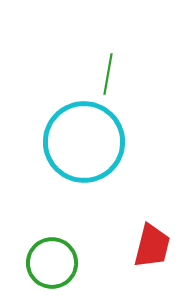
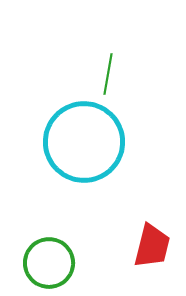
green circle: moved 3 px left
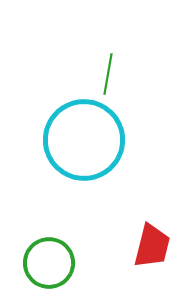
cyan circle: moved 2 px up
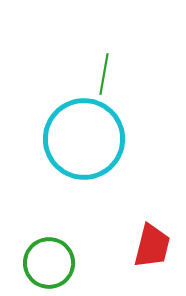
green line: moved 4 px left
cyan circle: moved 1 px up
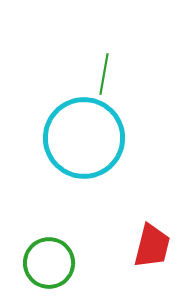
cyan circle: moved 1 px up
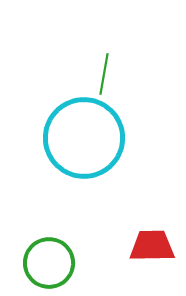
red trapezoid: rotated 105 degrees counterclockwise
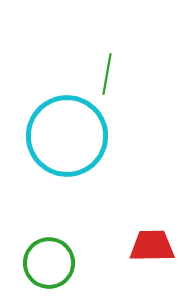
green line: moved 3 px right
cyan circle: moved 17 px left, 2 px up
